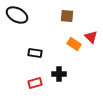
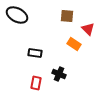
red triangle: moved 3 px left, 8 px up
black cross: rotated 24 degrees clockwise
red rectangle: moved 1 px right; rotated 64 degrees counterclockwise
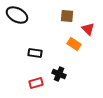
red rectangle: rotated 64 degrees clockwise
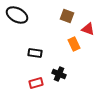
brown square: rotated 16 degrees clockwise
red triangle: rotated 24 degrees counterclockwise
orange rectangle: rotated 32 degrees clockwise
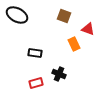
brown square: moved 3 px left
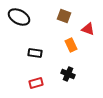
black ellipse: moved 2 px right, 2 px down
orange rectangle: moved 3 px left, 1 px down
black cross: moved 9 px right
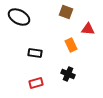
brown square: moved 2 px right, 4 px up
red triangle: rotated 16 degrees counterclockwise
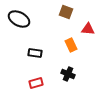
black ellipse: moved 2 px down
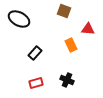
brown square: moved 2 px left, 1 px up
black rectangle: rotated 56 degrees counterclockwise
black cross: moved 1 px left, 6 px down
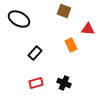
black cross: moved 3 px left, 3 px down
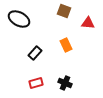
red triangle: moved 6 px up
orange rectangle: moved 5 px left
black cross: moved 1 px right
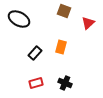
red triangle: rotated 48 degrees counterclockwise
orange rectangle: moved 5 px left, 2 px down; rotated 40 degrees clockwise
